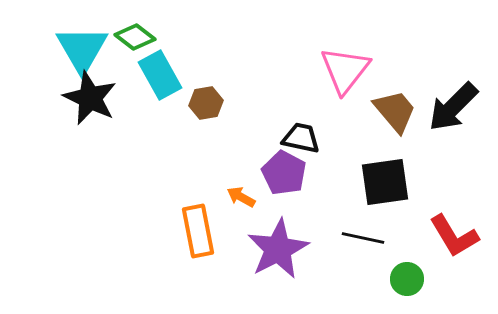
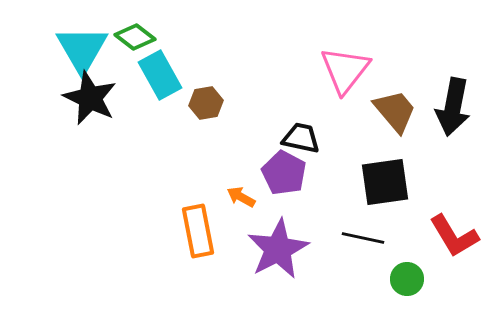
black arrow: rotated 34 degrees counterclockwise
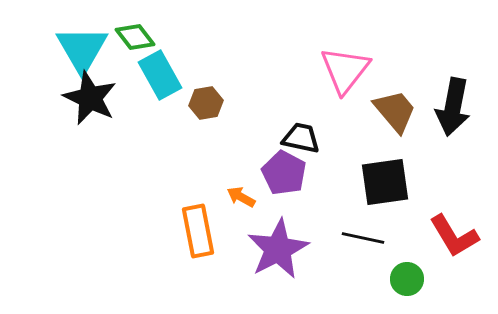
green diamond: rotated 15 degrees clockwise
